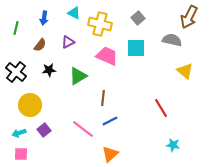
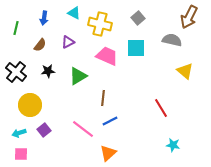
black star: moved 1 px left, 1 px down
orange triangle: moved 2 px left, 1 px up
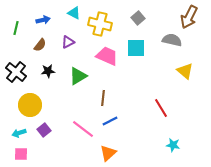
blue arrow: moved 1 px left, 2 px down; rotated 112 degrees counterclockwise
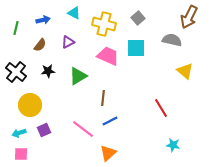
yellow cross: moved 4 px right
pink trapezoid: moved 1 px right
purple square: rotated 16 degrees clockwise
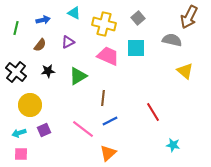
red line: moved 8 px left, 4 px down
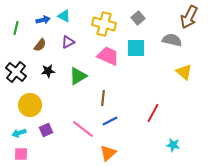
cyan triangle: moved 10 px left, 3 px down
yellow triangle: moved 1 px left, 1 px down
red line: moved 1 px down; rotated 60 degrees clockwise
purple square: moved 2 px right
